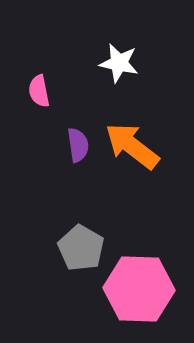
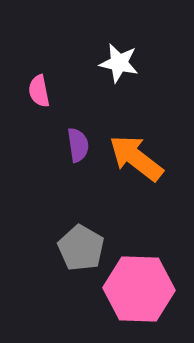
orange arrow: moved 4 px right, 12 px down
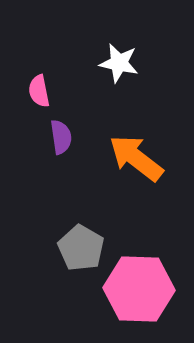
purple semicircle: moved 17 px left, 8 px up
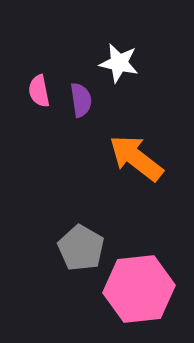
purple semicircle: moved 20 px right, 37 px up
pink hexagon: rotated 8 degrees counterclockwise
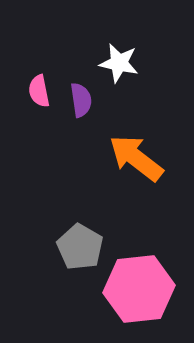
gray pentagon: moved 1 px left, 1 px up
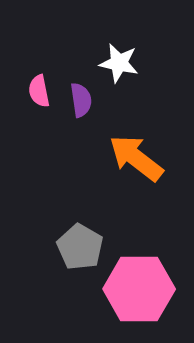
pink hexagon: rotated 6 degrees clockwise
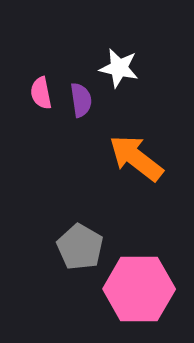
white star: moved 5 px down
pink semicircle: moved 2 px right, 2 px down
